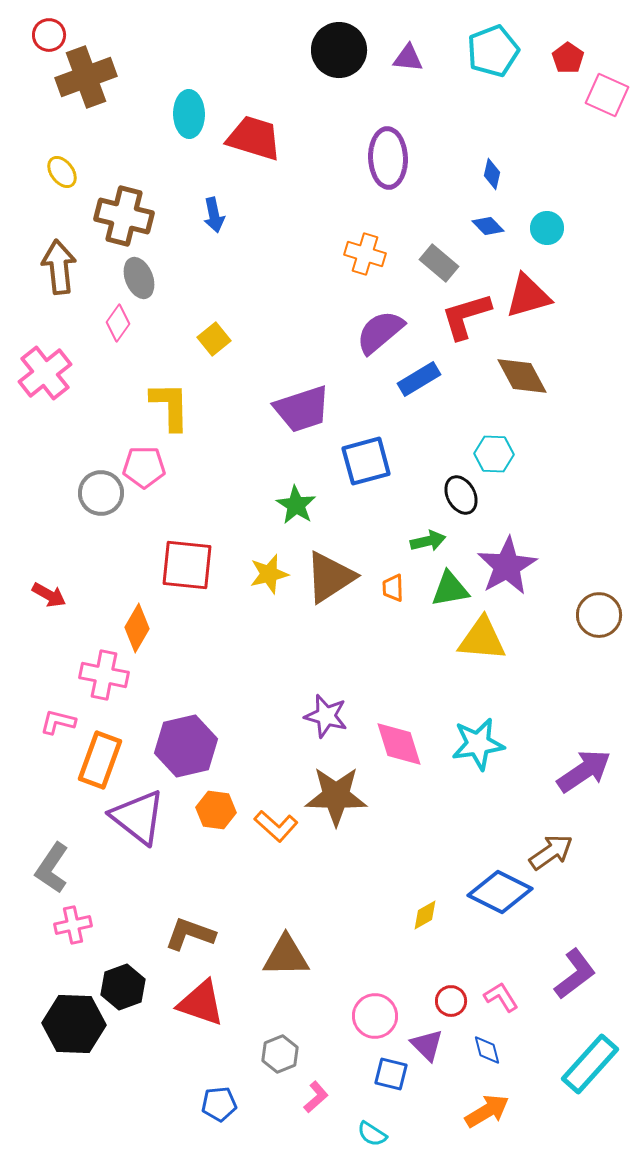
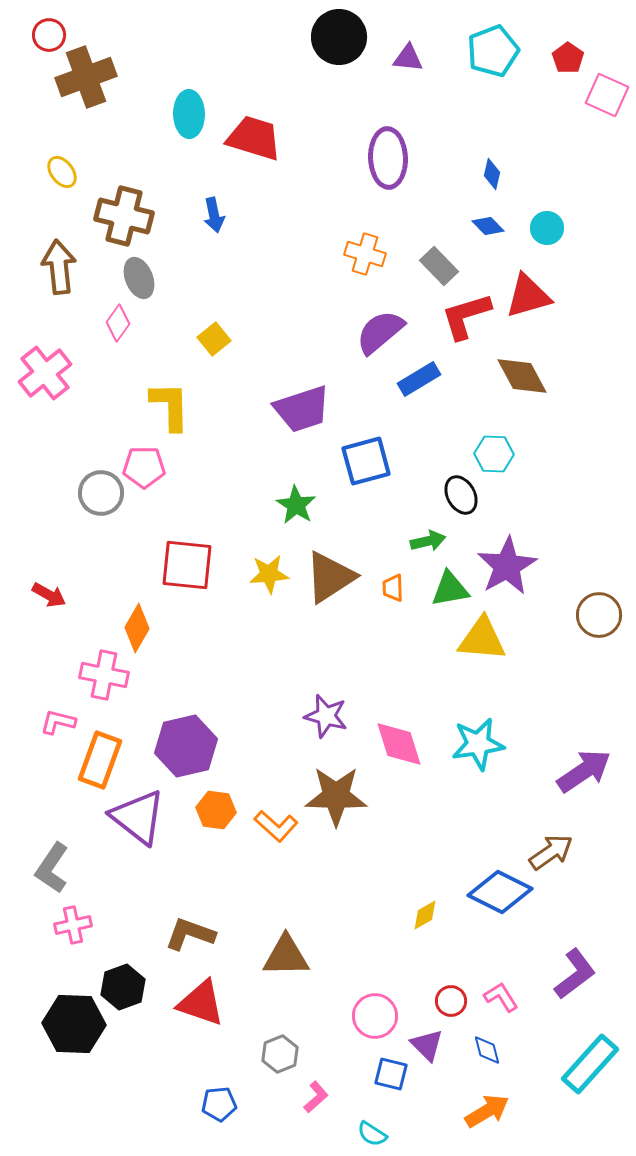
black circle at (339, 50): moved 13 px up
gray rectangle at (439, 263): moved 3 px down; rotated 6 degrees clockwise
yellow star at (269, 574): rotated 9 degrees clockwise
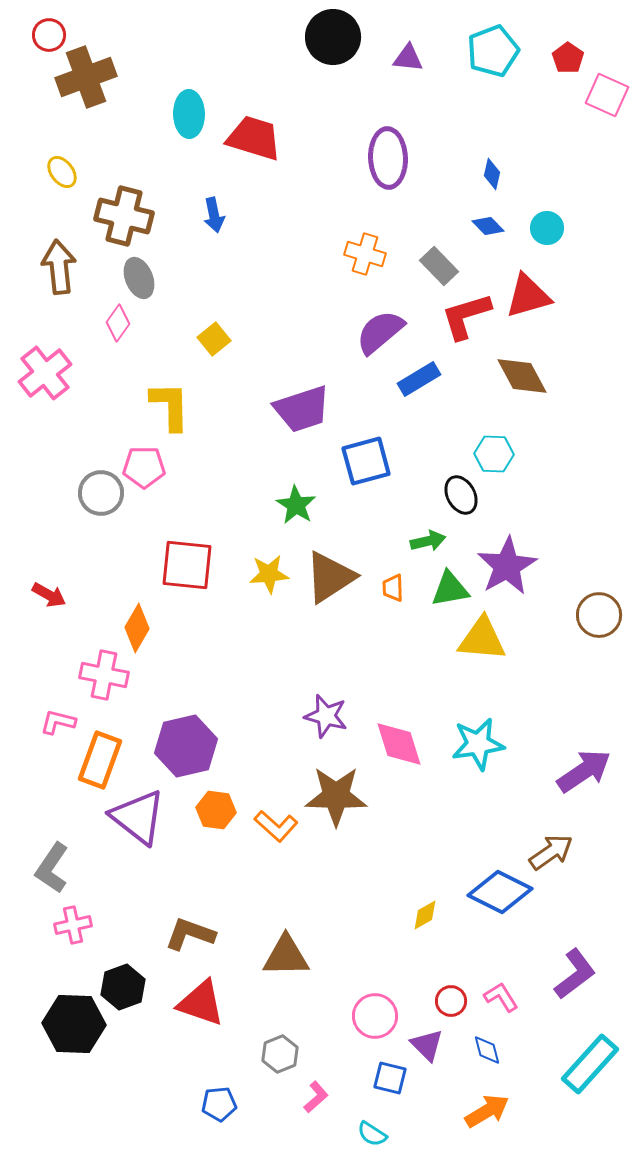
black circle at (339, 37): moved 6 px left
blue square at (391, 1074): moved 1 px left, 4 px down
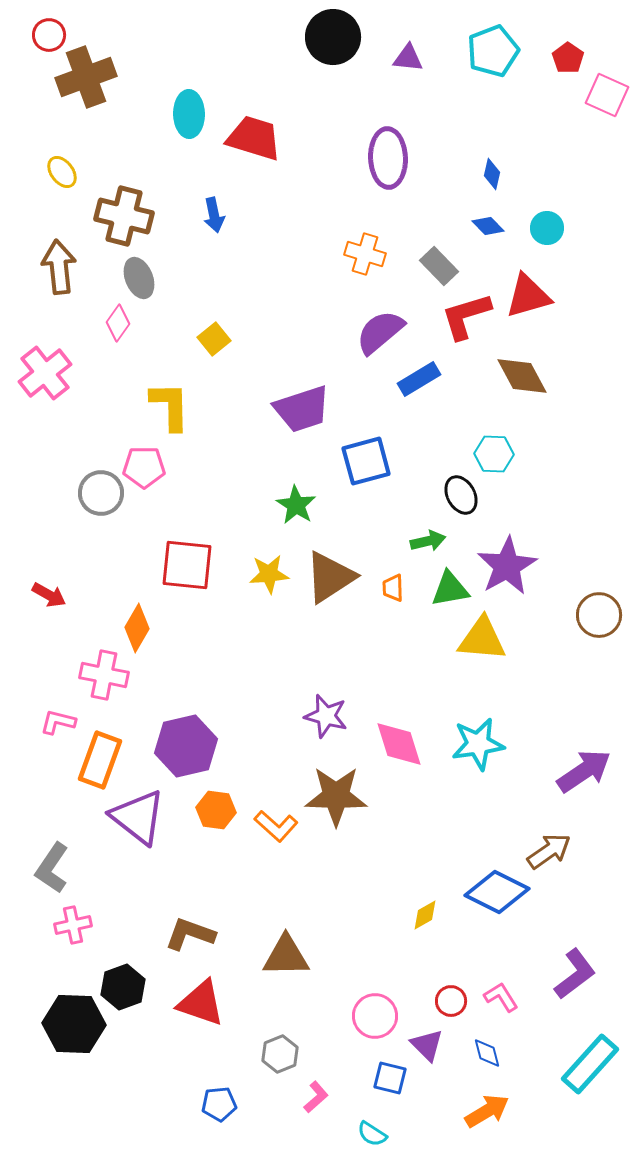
brown arrow at (551, 852): moved 2 px left, 1 px up
blue diamond at (500, 892): moved 3 px left
blue diamond at (487, 1050): moved 3 px down
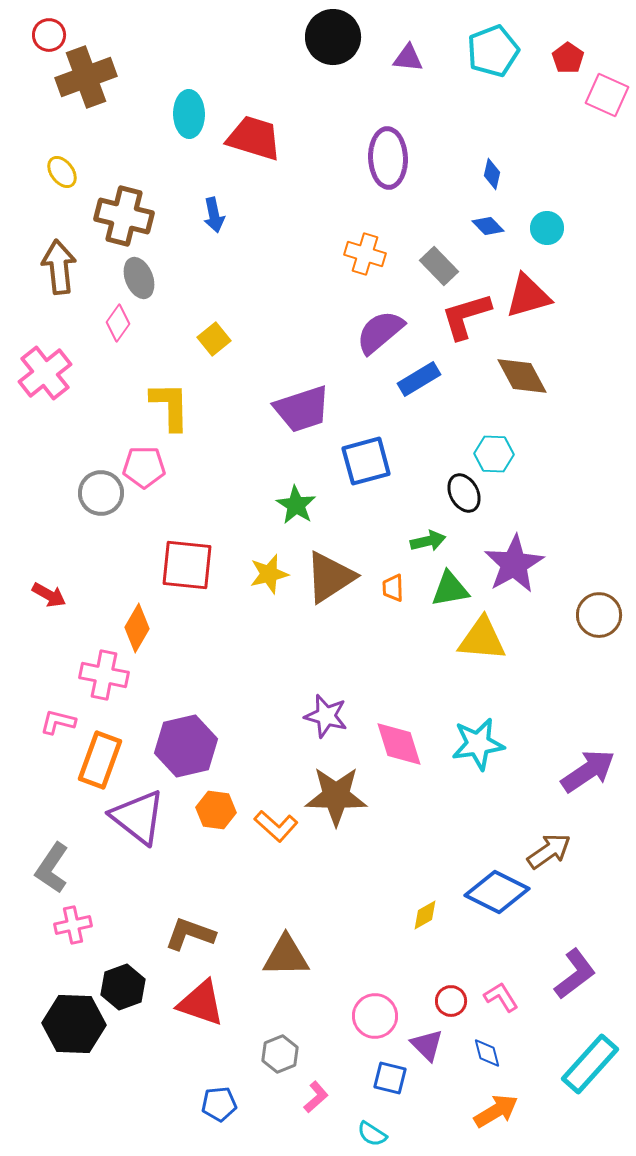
black ellipse at (461, 495): moved 3 px right, 2 px up
purple star at (507, 566): moved 7 px right, 2 px up
yellow star at (269, 574): rotated 9 degrees counterclockwise
purple arrow at (584, 771): moved 4 px right
orange arrow at (487, 1111): moved 9 px right
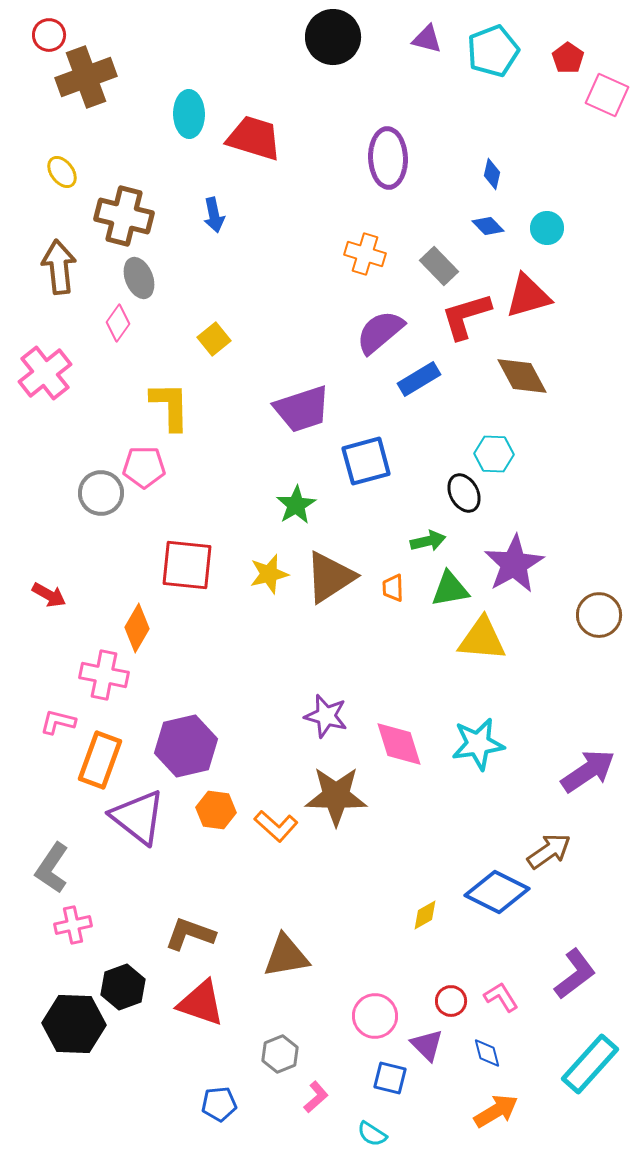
purple triangle at (408, 58): moved 19 px right, 19 px up; rotated 8 degrees clockwise
green star at (296, 505): rotated 9 degrees clockwise
brown triangle at (286, 956): rotated 9 degrees counterclockwise
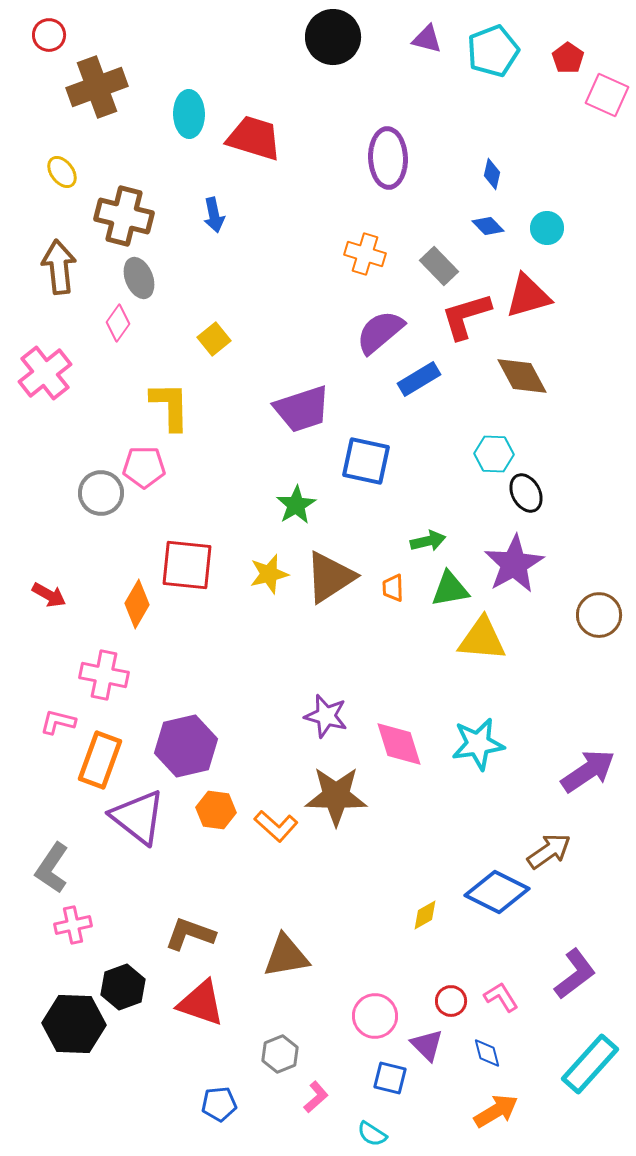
brown cross at (86, 77): moved 11 px right, 10 px down
blue square at (366, 461): rotated 27 degrees clockwise
black ellipse at (464, 493): moved 62 px right
orange diamond at (137, 628): moved 24 px up
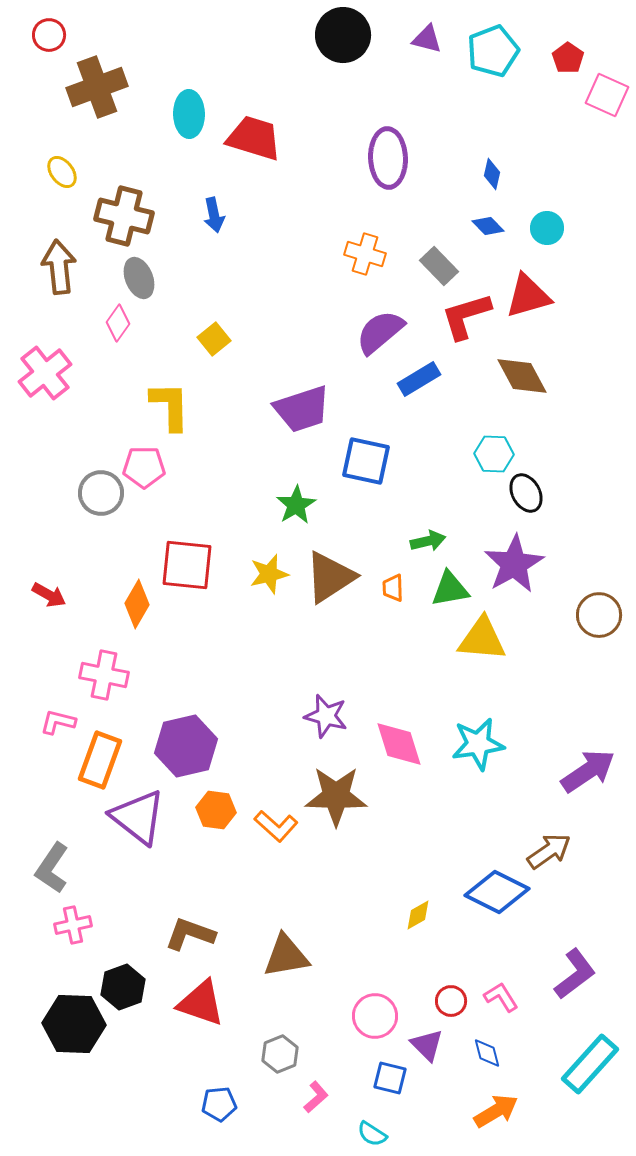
black circle at (333, 37): moved 10 px right, 2 px up
yellow diamond at (425, 915): moved 7 px left
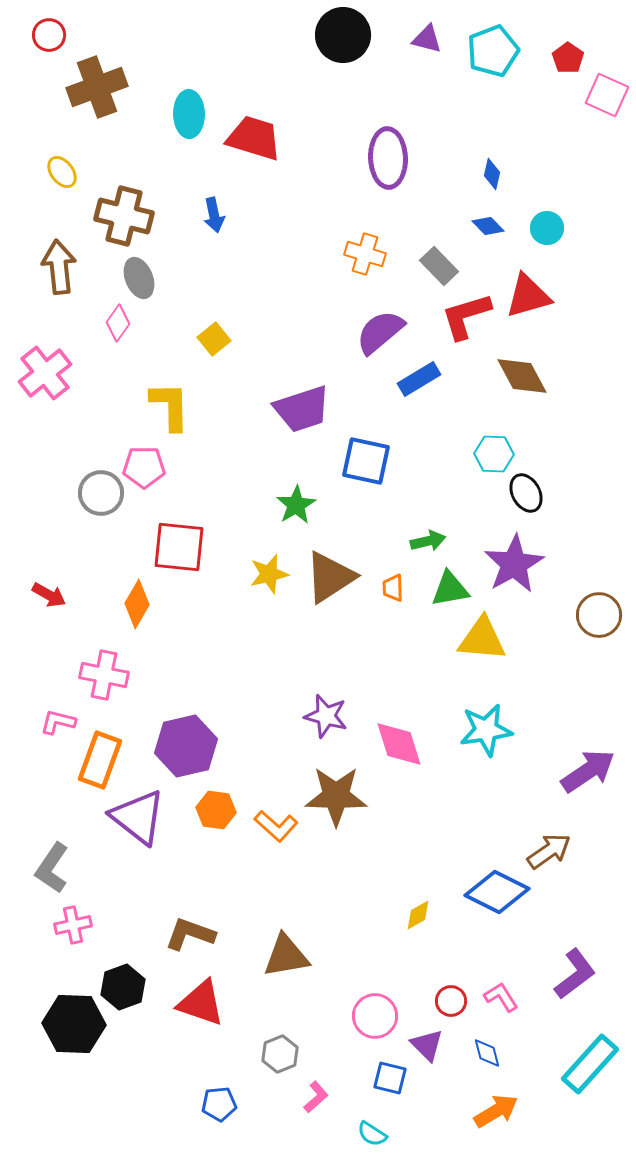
red square at (187, 565): moved 8 px left, 18 px up
cyan star at (478, 744): moved 8 px right, 14 px up
